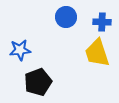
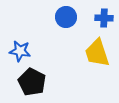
blue cross: moved 2 px right, 4 px up
blue star: moved 1 px down; rotated 15 degrees clockwise
black pentagon: moved 6 px left; rotated 24 degrees counterclockwise
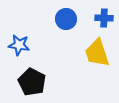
blue circle: moved 2 px down
blue star: moved 1 px left, 6 px up
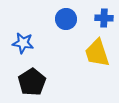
blue star: moved 4 px right, 2 px up
black pentagon: rotated 12 degrees clockwise
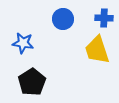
blue circle: moved 3 px left
yellow trapezoid: moved 3 px up
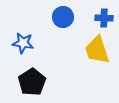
blue circle: moved 2 px up
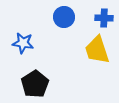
blue circle: moved 1 px right
black pentagon: moved 3 px right, 2 px down
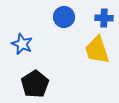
blue star: moved 1 px left, 1 px down; rotated 15 degrees clockwise
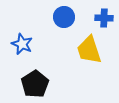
yellow trapezoid: moved 8 px left
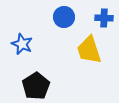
black pentagon: moved 1 px right, 2 px down
